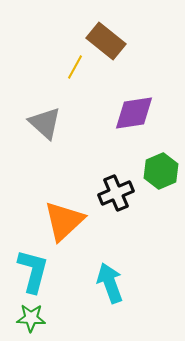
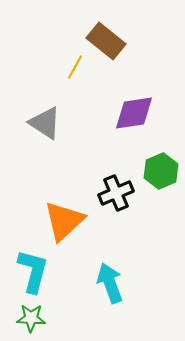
gray triangle: rotated 9 degrees counterclockwise
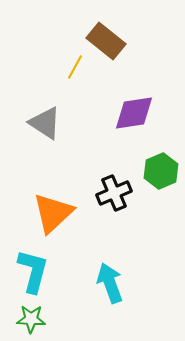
black cross: moved 2 px left
orange triangle: moved 11 px left, 8 px up
green star: moved 1 px down
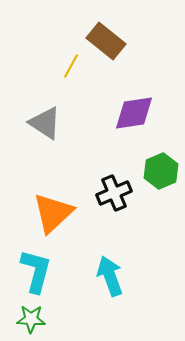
yellow line: moved 4 px left, 1 px up
cyan L-shape: moved 3 px right
cyan arrow: moved 7 px up
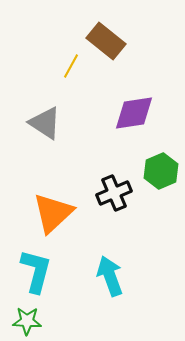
green star: moved 4 px left, 2 px down
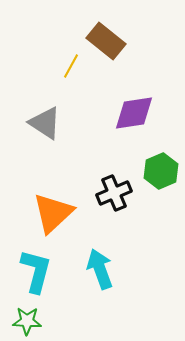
cyan arrow: moved 10 px left, 7 px up
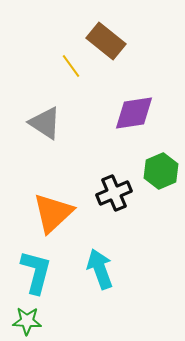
yellow line: rotated 65 degrees counterclockwise
cyan L-shape: moved 1 px down
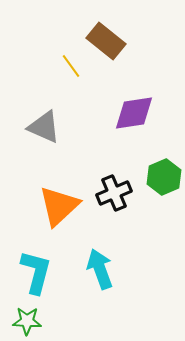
gray triangle: moved 1 px left, 4 px down; rotated 9 degrees counterclockwise
green hexagon: moved 3 px right, 6 px down
orange triangle: moved 6 px right, 7 px up
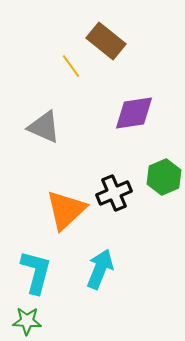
orange triangle: moved 7 px right, 4 px down
cyan arrow: rotated 42 degrees clockwise
